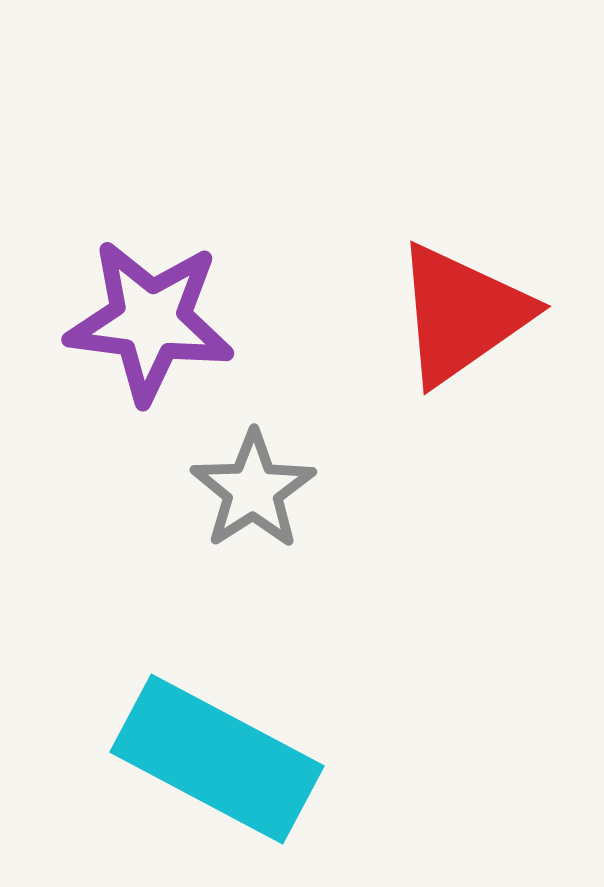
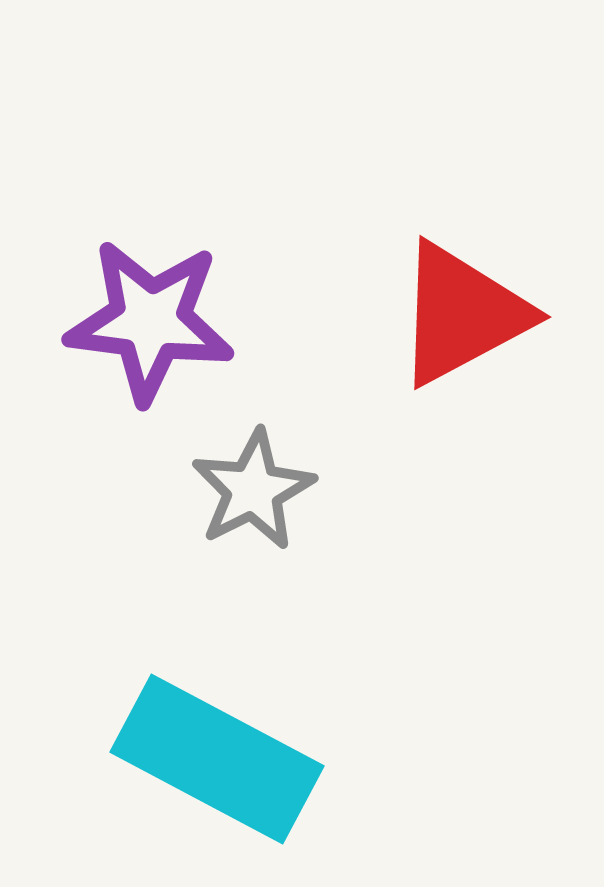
red triangle: rotated 7 degrees clockwise
gray star: rotated 6 degrees clockwise
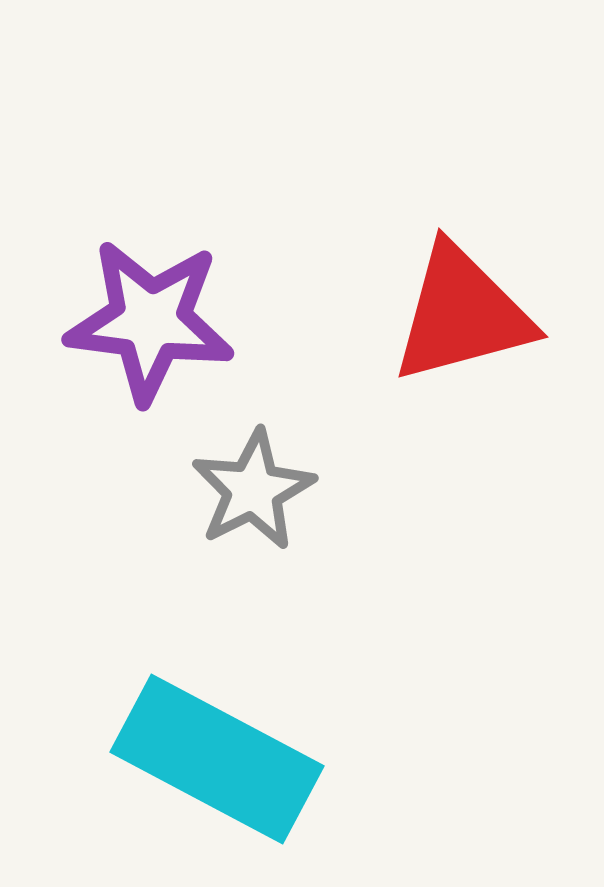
red triangle: rotated 13 degrees clockwise
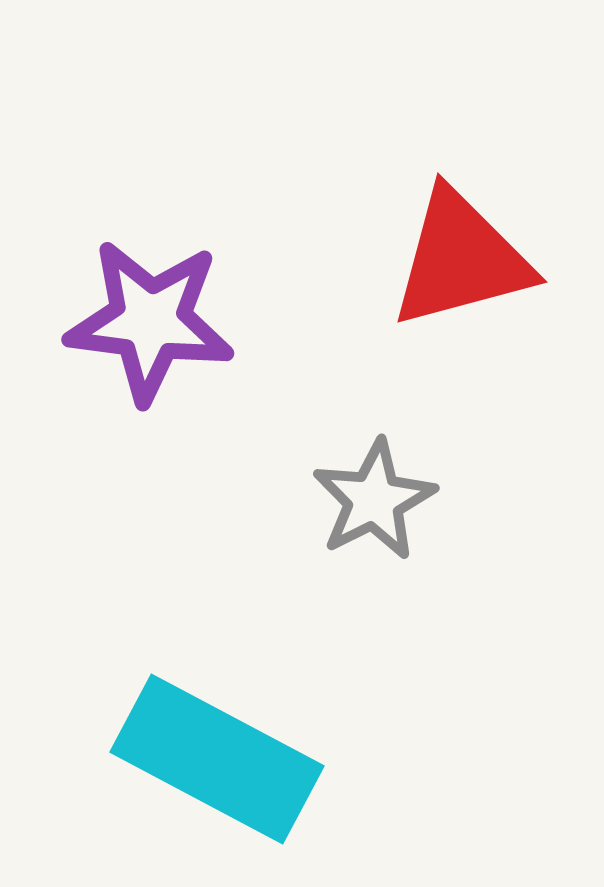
red triangle: moved 1 px left, 55 px up
gray star: moved 121 px right, 10 px down
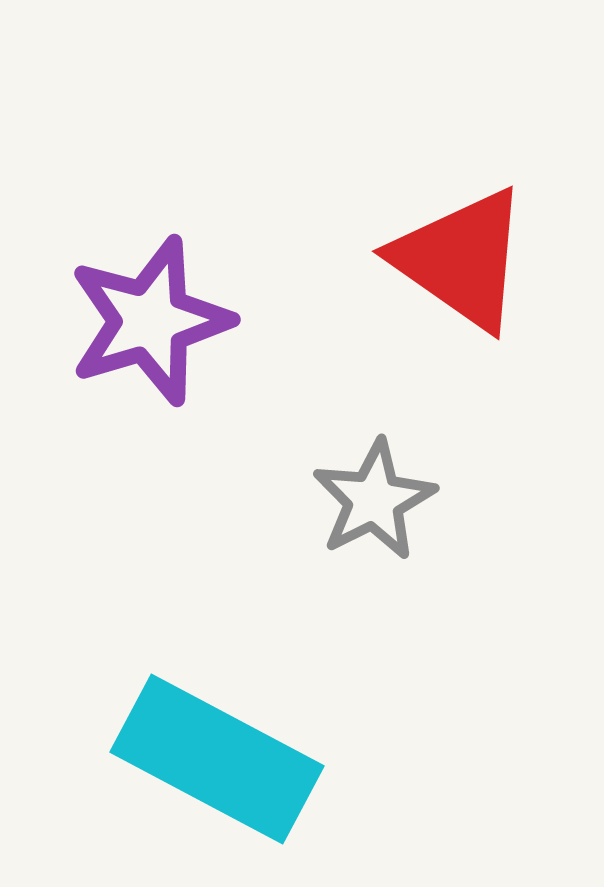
red triangle: rotated 50 degrees clockwise
purple star: rotated 24 degrees counterclockwise
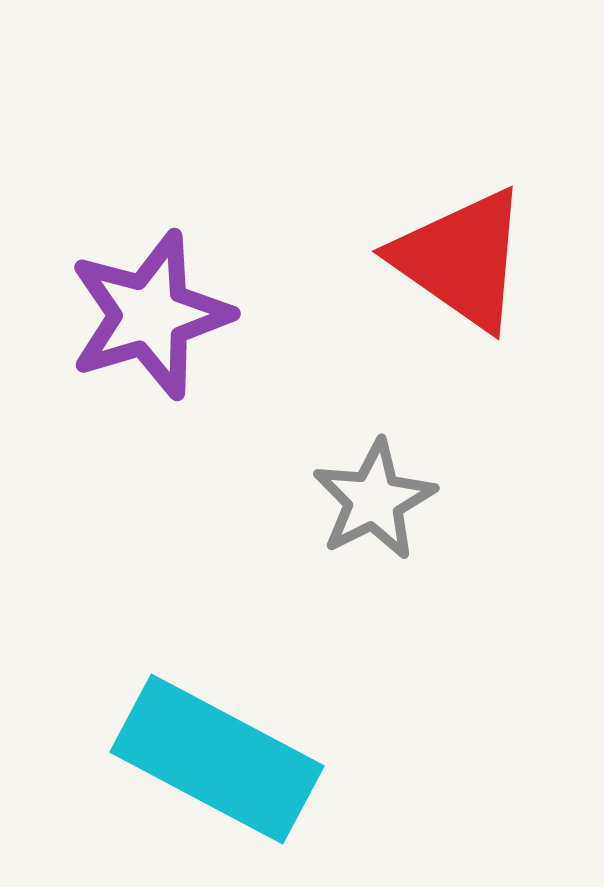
purple star: moved 6 px up
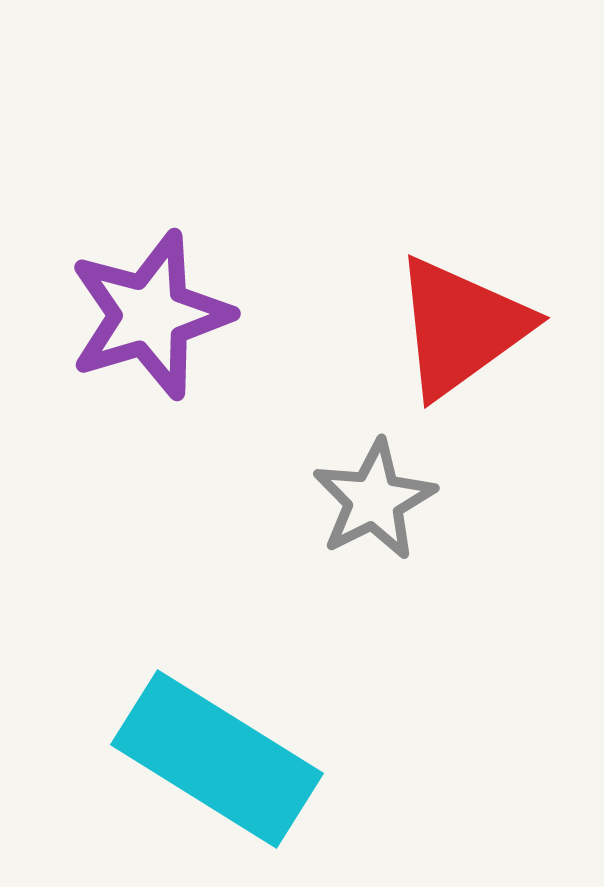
red triangle: moved 68 px down; rotated 49 degrees clockwise
cyan rectangle: rotated 4 degrees clockwise
